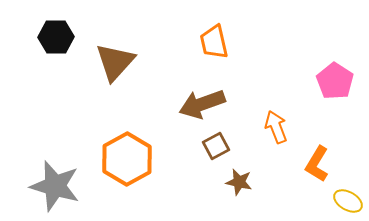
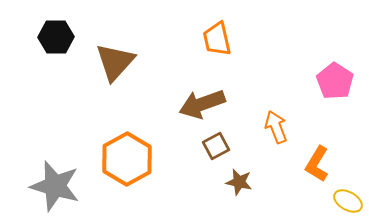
orange trapezoid: moved 3 px right, 3 px up
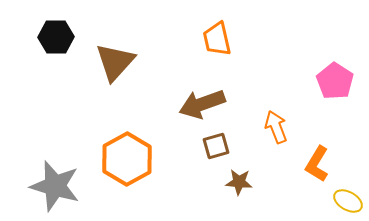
brown square: rotated 12 degrees clockwise
brown star: rotated 8 degrees counterclockwise
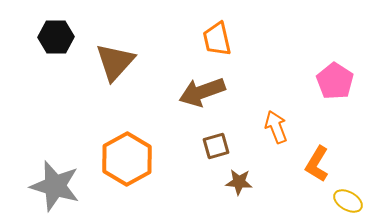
brown arrow: moved 12 px up
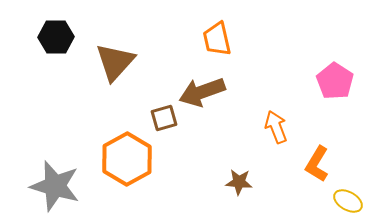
brown square: moved 52 px left, 28 px up
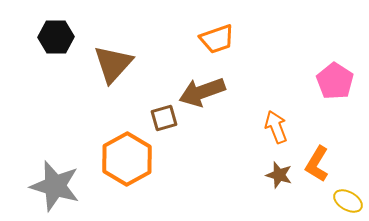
orange trapezoid: rotated 96 degrees counterclockwise
brown triangle: moved 2 px left, 2 px down
brown star: moved 40 px right, 7 px up; rotated 12 degrees clockwise
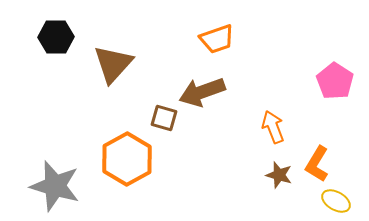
brown square: rotated 32 degrees clockwise
orange arrow: moved 3 px left
yellow ellipse: moved 12 px left
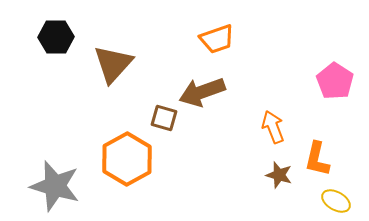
orange L-shape: moved 5 px up; rotated 18 degrees counterclockwise
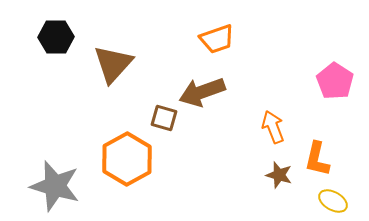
yellow ellipse: moved 3 px left
